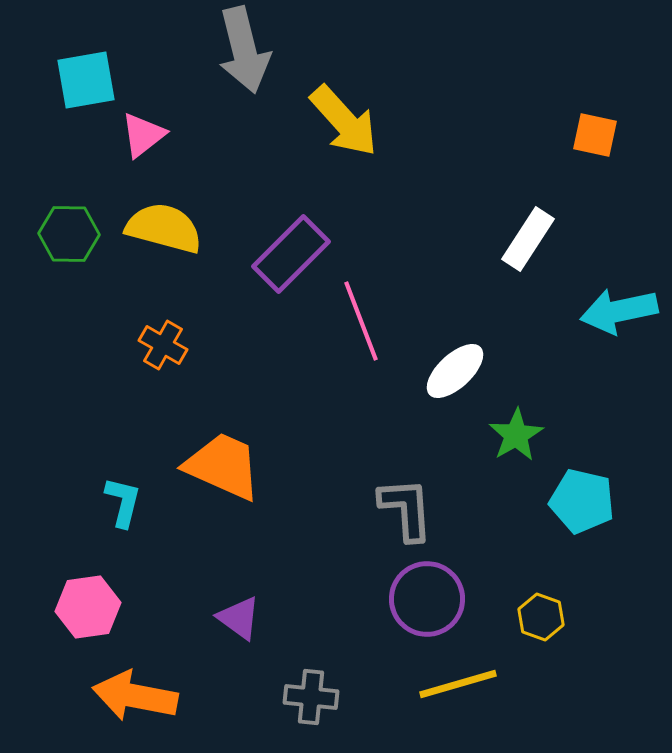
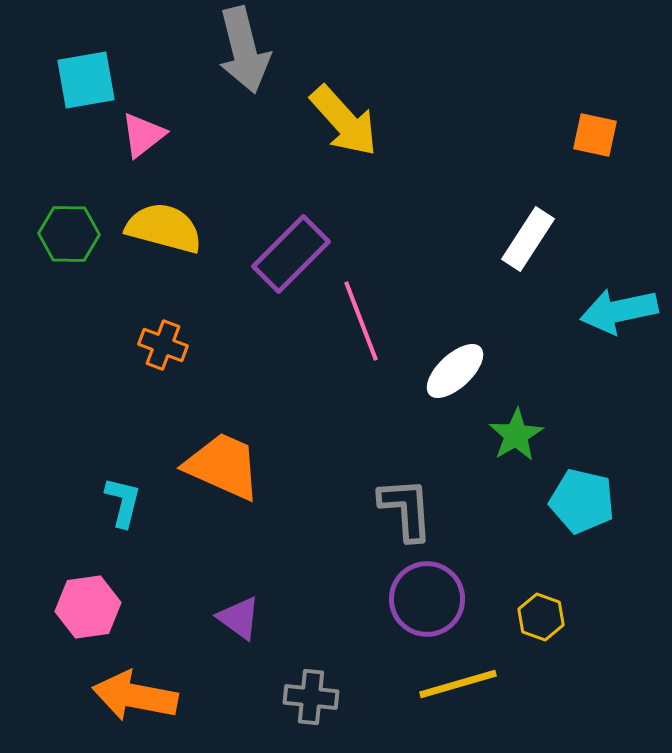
orange cross: rotated 9 degrees counterclockwise
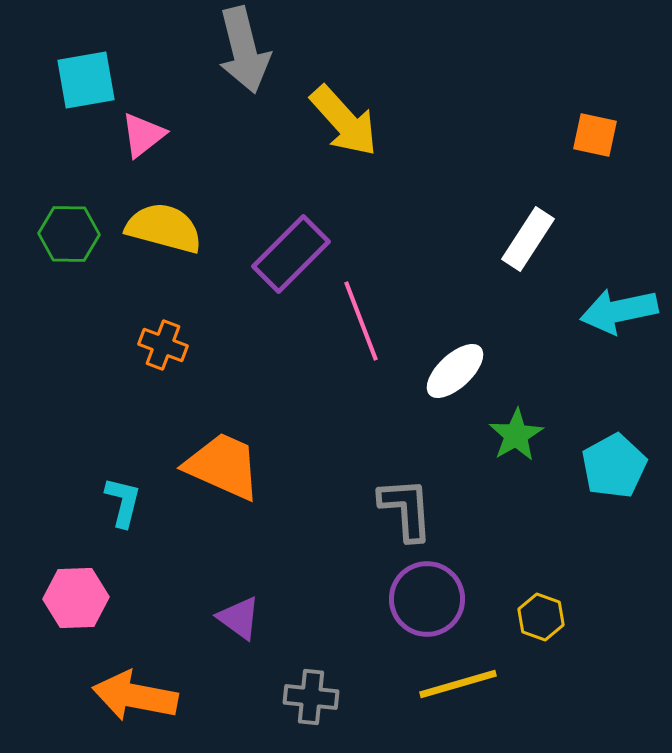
cyan pentagon: moved 32 px right, 35 px up; rotated 30 degrees clockwise
pink hexagon: moved 12 px left, 9 px up; rotated 6 degrees clockwise
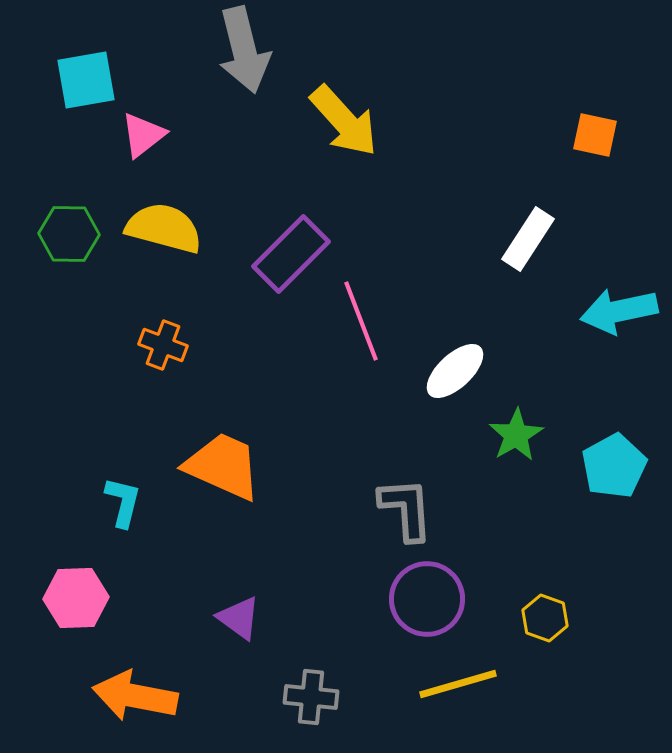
yellow hexagon: moved 4 px right, 1 px down
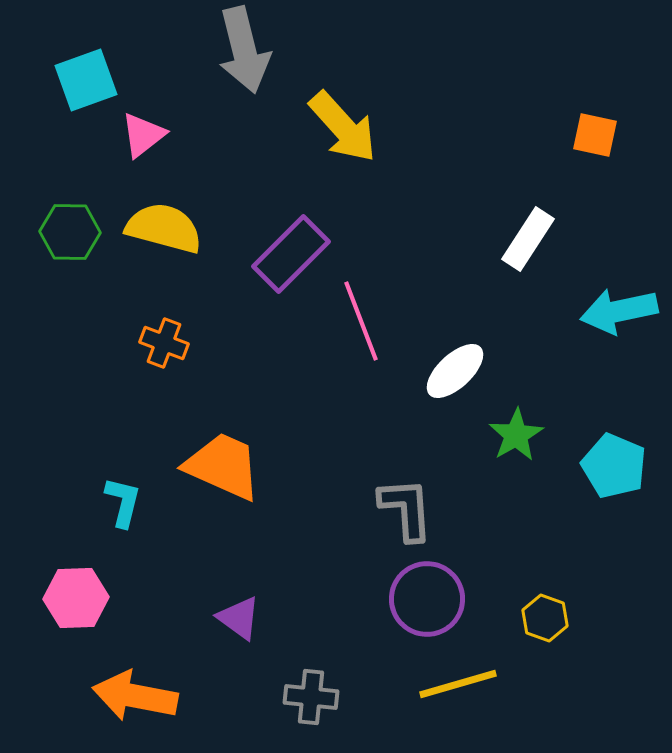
cyan square: rotated 10 degrees counterclockwise
yellow arrow: moved 1 px left, 6 px down
green hexagon: moved 1 px right, 2 px up
orange cross: moved 1 px right, 2 px up
cyan pentagon: rotated 20 degrees counterclockwise
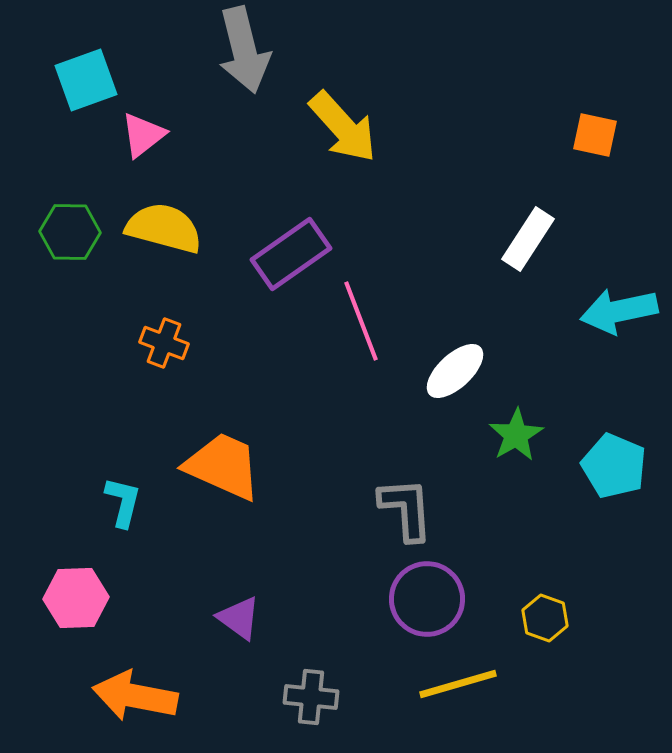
purple rectangle: rotated 10 degrees clockwise
